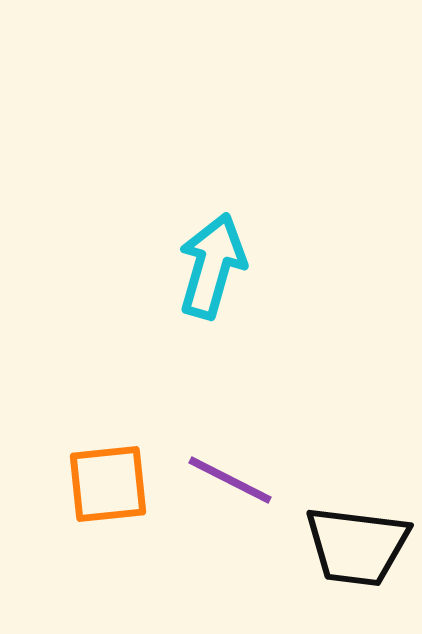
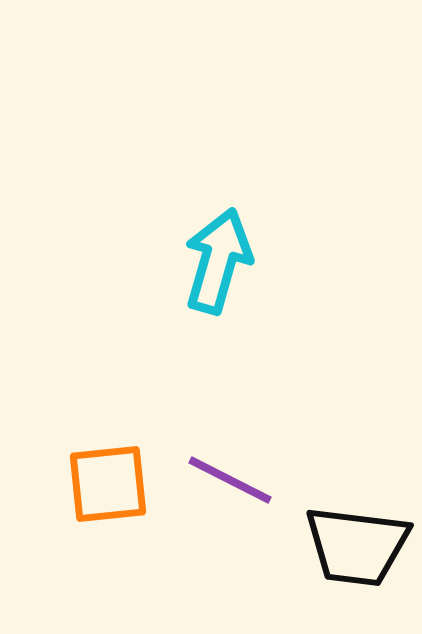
cyan arrow: moved 6 px right, 5 px up
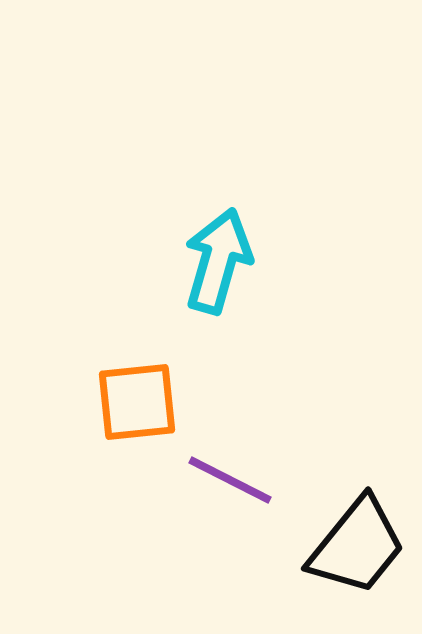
orange square: moved 29 px right, 82 px up
black trapezoid: rotated 58 degrees counterclockwise
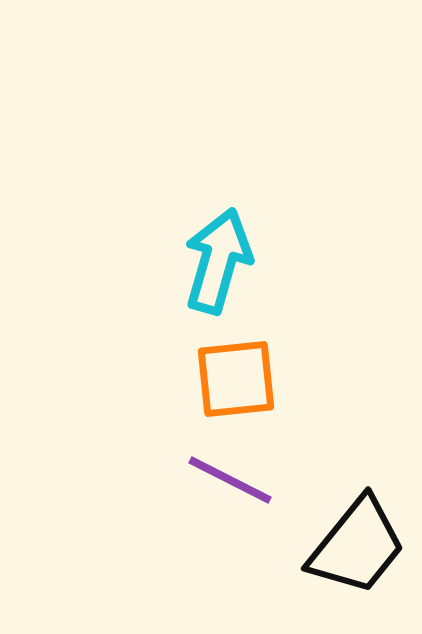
orange square: moved 99 px right, 23 px up
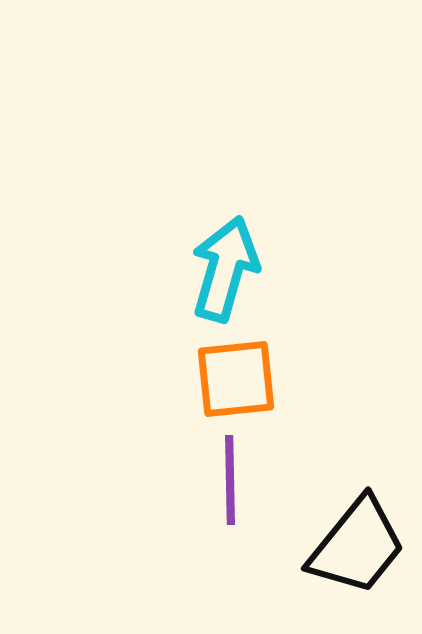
cyan arrow: moved 7 px right, 8 px down
purple line: rotated 62 degrees clockwise
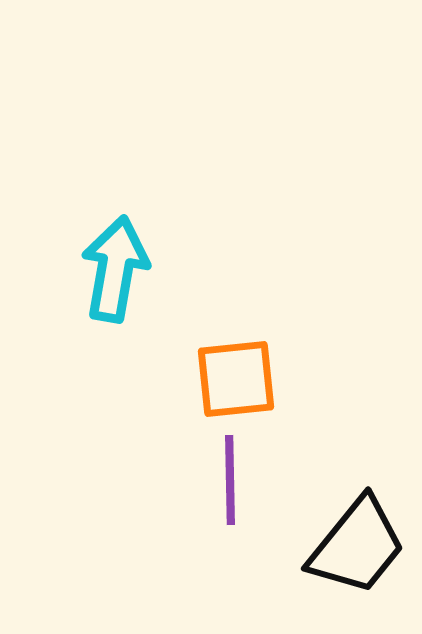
cyan arrow: moved 110 px left; rotated 6 degrees counterclockwise
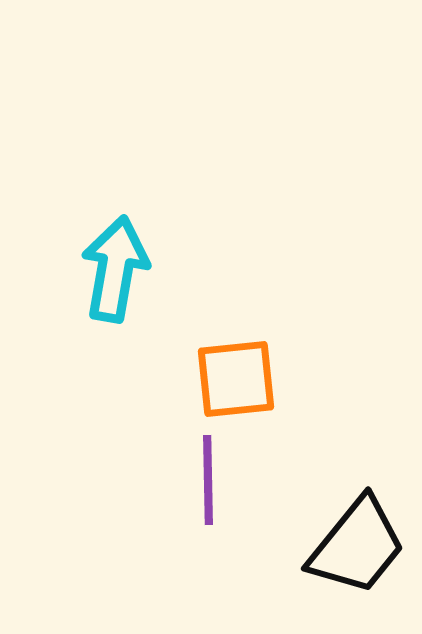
purple line: moved 22 px left
